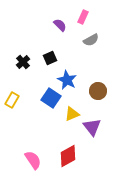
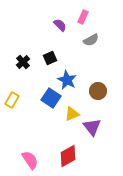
pink semicircle: moved 3 px left
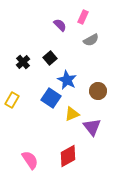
black square: rotated 16 degrees counterclockwise
